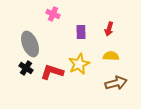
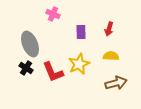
red L-shape: moved 1 px right; rotated 130 degrees counterclockwise
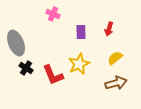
gray ellipse: moved 14 px left, 1 px up
yellow semicircle: moved 4 px right, 2 px down; rotated 42 degrees counterclockwise
red L-shape: moved 3 px down
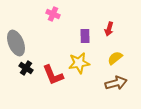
purple rectangle: moved 4 px right, 4 px down
yellow star: moved 1 px up; rotated 15 degrees clockwise
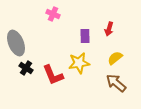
brown arrow: rotated 125 degrees counterclockwise
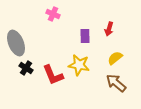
yellow star: moved 2 px down; rotated 20 degrees clockwise
